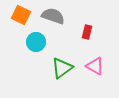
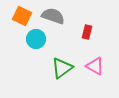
orange square: moved 1 px right, 1 px down
cyan circle: moved 3 px up
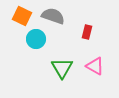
green triangle: rotated 25 degrees counterclockwise
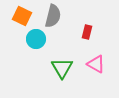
gray semicircle: rotated 85 degrees clockwise
pink triangle: moved 1 px right, 2 px up
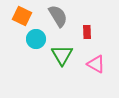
gray semicircle: moved 5 px right; rotated 45 degrees counterclockwise
red rectangle: rotated 16 degrees counterclockwise
green triangle: moved 13 px up
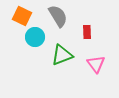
cyan circle: moved 1 px left, 2 px up
green triangle: rotated 40 degrees clockwise
pink triangle: rotated 24 degrees clockwise
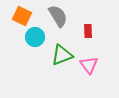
red rectangle: moved 1 px right, 1 px up
pink triangle: moved 7 px left, 1 px down
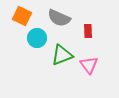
gray semicircle: moved 1 px right, 2 px down; rotated 145 degrees clockwise
cyan circle: moved 2 px right, 1 px down
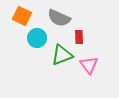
red rectangle: moved 9 px left, 6 px down
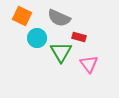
red rectangle: rotated 72 degrees counterclockwise
green triangle: moved 1 px left, 3 px up; rotated 40 degrees counterclockwise
pink triangle: moved 1 px up
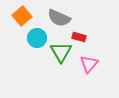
orange square: rotated 24 degrees clockwise
pink triangle: rotated 18 degrees clockwise
